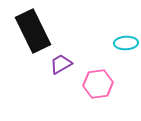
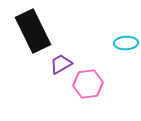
pink hexagon: moved 10 px left
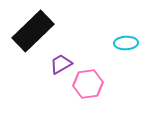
black rectangle: rotated 72 degrees clockwise
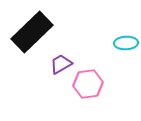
black rectangle: moved 1 px left, 1 px down
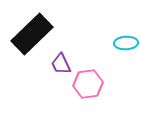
black rectangle: moved 2 px down
purple trapezoid: rotated 85 degrees counterclockwise
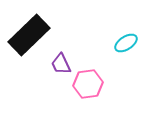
black rectangle: moved 3 px left, 1 px down
cyan ellipse: rotated 30 degrees counterclockwise
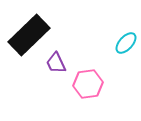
cyan ellipse: rotated 15 degrees counterclockwise
purple trapezoid: moved 5 px left, 1 px up
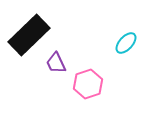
pink hexagon: rotated 12 degrees counterclockwise
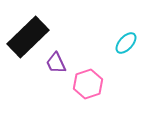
black rectangle: moved 1 px left, 2 px down
